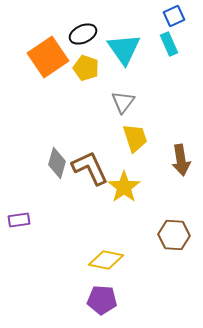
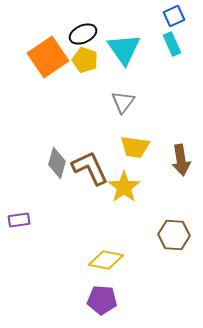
cyan rectangle: moved 3 px right
yellow pentagon: moved 1 px left, 8 px up
yellow trapezoid: moved 9 px down; rotated 116 degrees clockwise
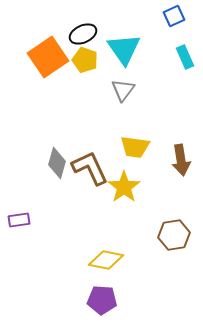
cyan rectangle: moved 13 px right, 13 px down
gray triangle: moved 12 px up
brown hexagon: rotated 12 degrees counterclockwise
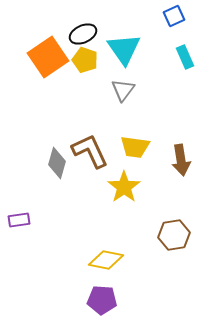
brown L-shape: moved 17 px up
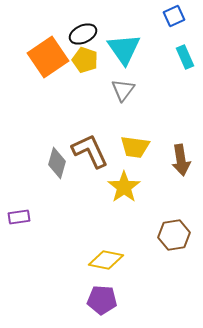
purple rectangle: moved 3 px up
